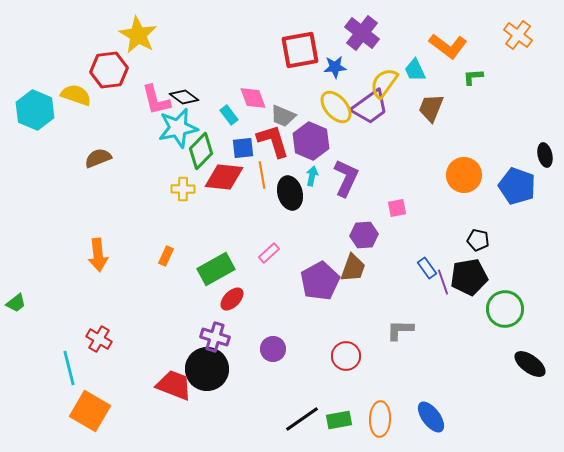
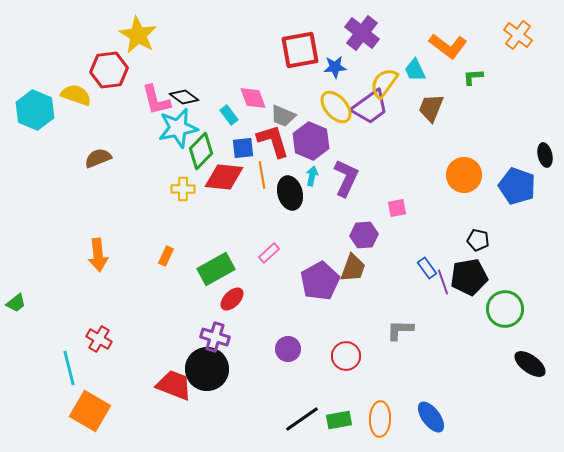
purple circle at (273, 349): moved 15 px right
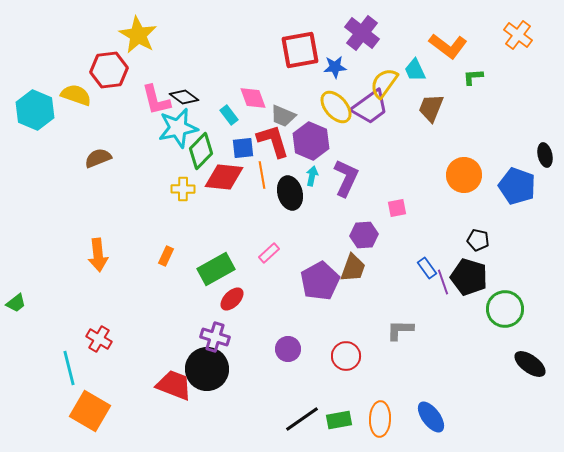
black pentagon at (469, 277): rotated 27 degrees clockwise
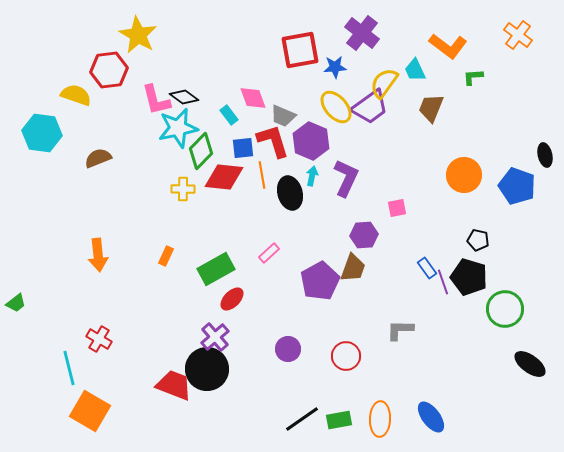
cyan hexagon at (35, 110): moved 7 px right, 23 px down; rotated 15 degrees counterclockwise
purple cross at (215, 337): rotated 32 degrees clockwise
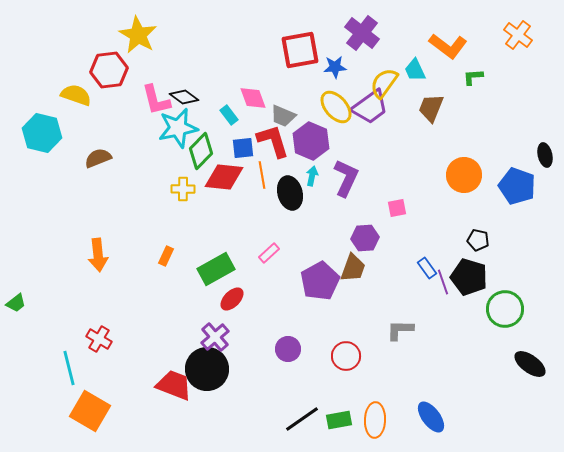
cyan hexagon at (42, 133): rotated 6 degrees clockwise
purple hexagon at (364, 235): moved 1 px right, 3 px down
orange ellipse at (380, 419): moved 5 px left, 1 px down
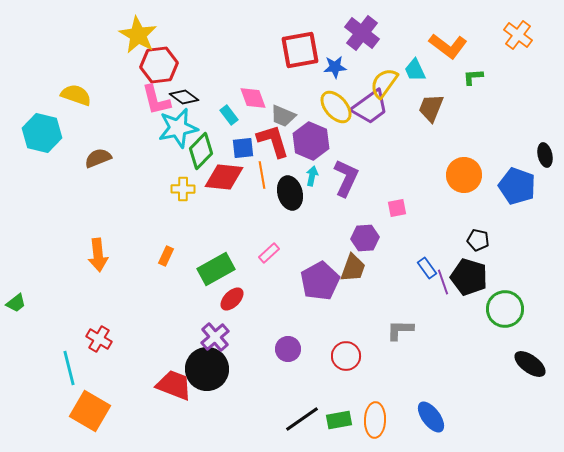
red hexagon at (109, 70): moved 50 px right, 5 px up
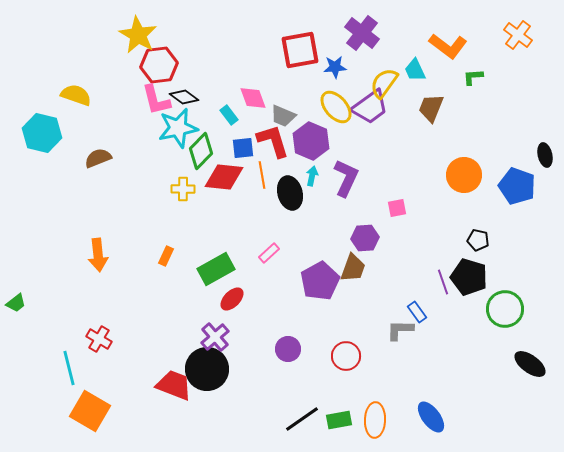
blue rectangle at (427, 268): moved 10 px left, 44 px down
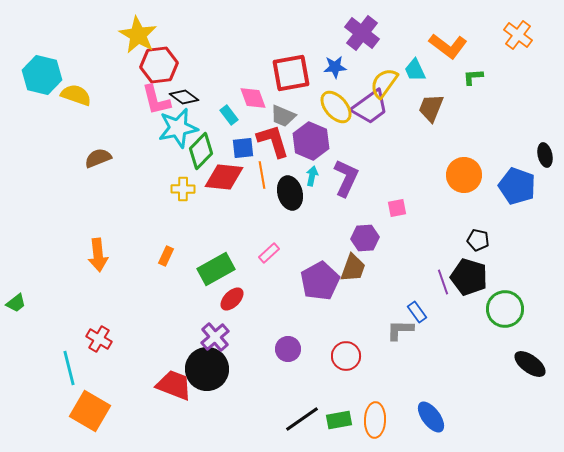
red square at (300, 50): moved 9 px left, 23 px down
cyan hexagon at (42, 133): moved 58 px up
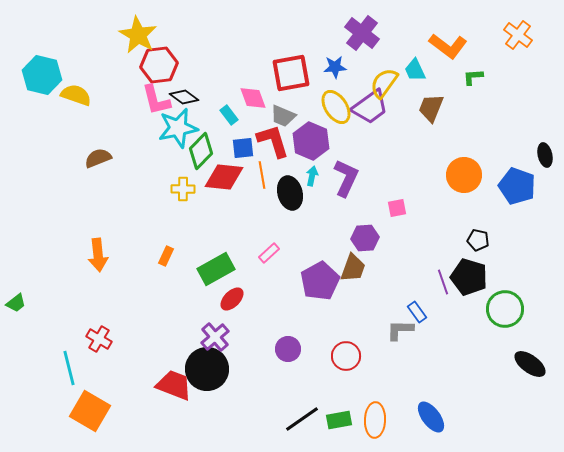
yellow ellipse at (336, 107): rotated 8 degrees clockwise
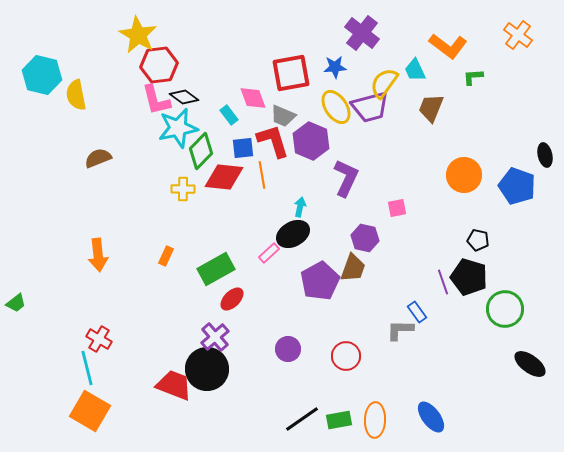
yellow semicircle at (76, 95): rotated 120 degrees counterclockwise
purple trapezoid at (370, 107): rotated 21 degrees clockwise
cyan arrow at (312, 176): moved 12 px left, 31 px down
black ellipse at (290, 193): moved 3 px right, 41 px down; rotated 76 degrees clockwise
purple hexagon at (365, 238): rotated 16 degrees clockwise
cyan line at (69, 368): moved 18 px right
